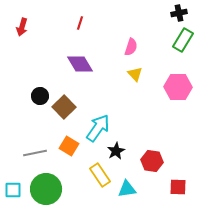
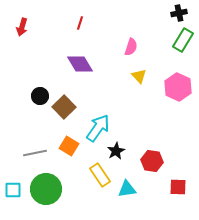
yellow triangle: moved 4 px right, 2 px down
pink hexagon: rotated 24 degrees clockwise
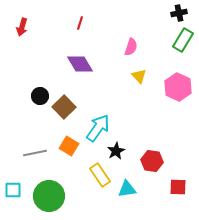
green circle: moved 3 px right, 7 px down
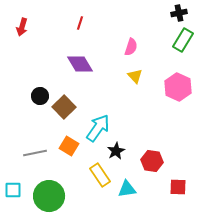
yellow triangle: moved 4 px left
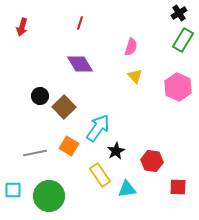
black cross: rotated 21 degrees counterclockwise
